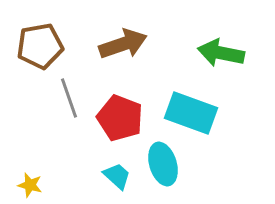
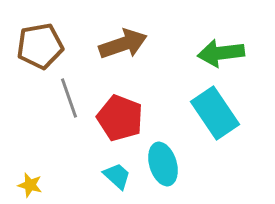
green arrow: rotated 18 degrees counterclockwise
cyan rectangle: moved 24 px right; rotated 36 degrees clockwise
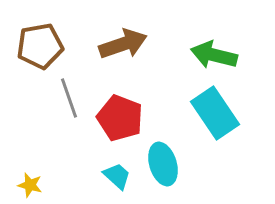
green arrow: moved 7 px left, 2 px down; rotated 21 degrees clockwise
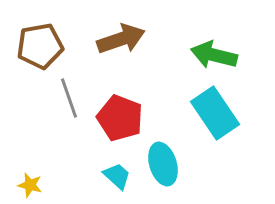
brown arrow: moved 2 px left, 5 px up
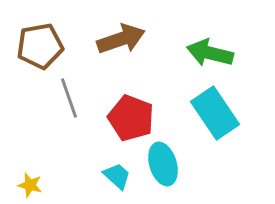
green arrow: moved 4 px left, 2 px up
red pentagon: moved 11 px right
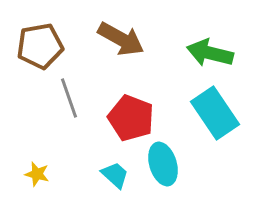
brown arrow: rotated 48 degrees clockwise
cyan trapezoid: moved 2 px left, 1 px up
yellow star: moved 7 px right, 11 px up
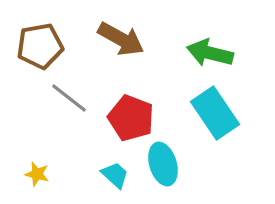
gray line: rotated 33 degrees counterclockwise
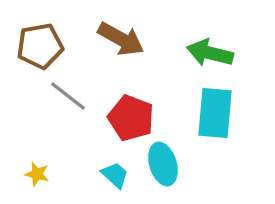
gray line: moved 1 px left, 2 px up
cyan rectangle: rotated 39 degrees clockwise
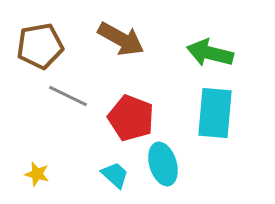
gray line: rotated 12 degrees counterclockwise
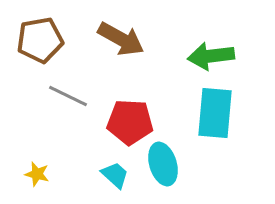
brown pentagon: moved 6 px up
green arrow: moved 1 px right, 3 px down; rotated 21 degrees counterclockwise
red pentagon: moved 1 px left, 4 px down; rotated 18 degrees counterclockwise
